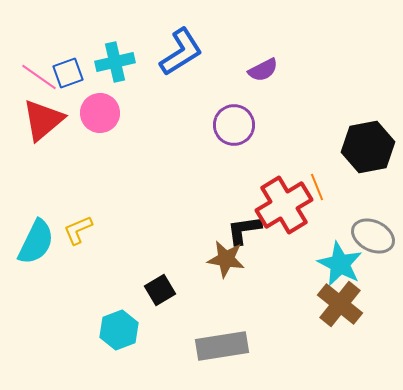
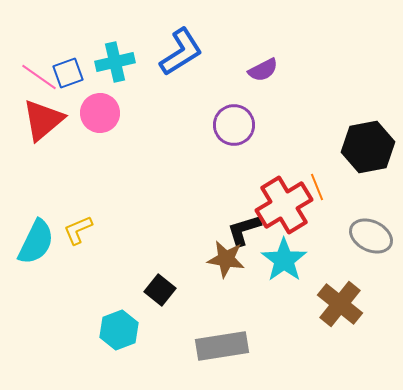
black L-shape: rotated 9 degrees counterclockwise
gray ellipse: moved 2 px left
cyan star: moved 56 px left, 4 px up; rotated 9 degrees clockwise
black square: rotated 20 degrees counterclockwise
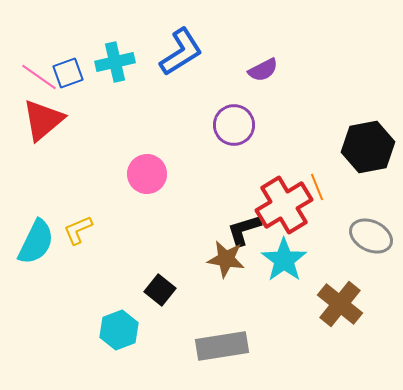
pink circle: moved 47 px right, 61 px down
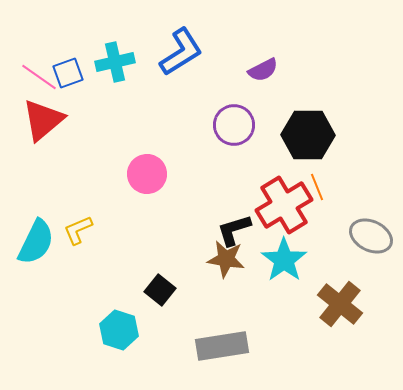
black hexagon: moved 60 px left, 12 px up; rotated 12 degrees clockwise
black L-shape: moved 10 px left
cyan hexagon: rotated 21 degrees counterclockwise
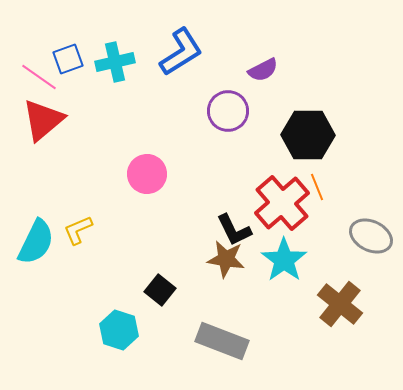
blue square: moved 14 px up
purple circle: moved 6 px left, 14 px up
red cross: moved 2 px left, 2 px up; rotated 10 degrees counterclockwise
black L-shape: rotated 99 degrees counterclockwise
gray rectangle: moved 5 px up; rotated 30 degrees clockwise
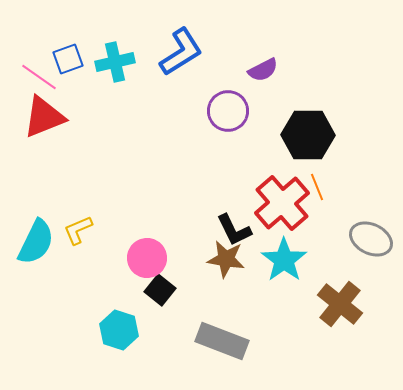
red triangle: moved 1 px right, 3 px up; rotated 18 degrees clockwise
pink circle: moved 84 px down
gray ellipse: moved 3 px down
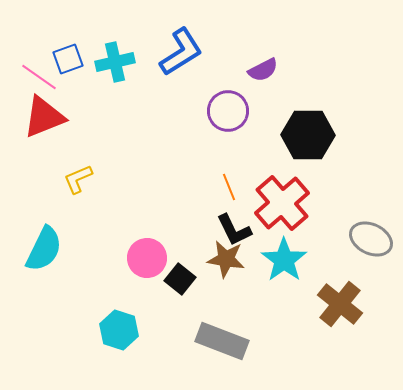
orange line: moved 88 px left
yellow L-shape: moved 51 px up
cyan semicircle: moved 8 px right, 7 px down
black square: moved 20 px right, 11 px up
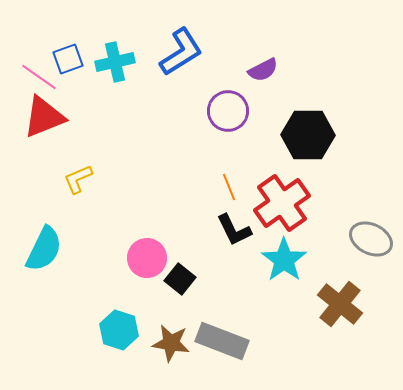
red cross: rotated 6 degrees clockwise
brown star: moved 55 px left, 84 px down
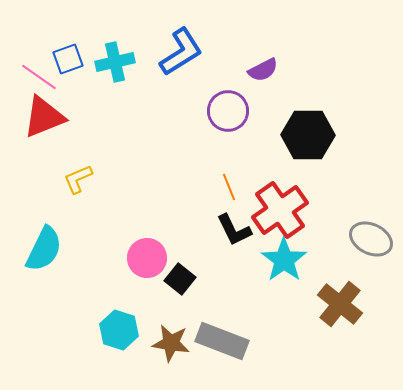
red cross: moved 2 px left, 7 px down
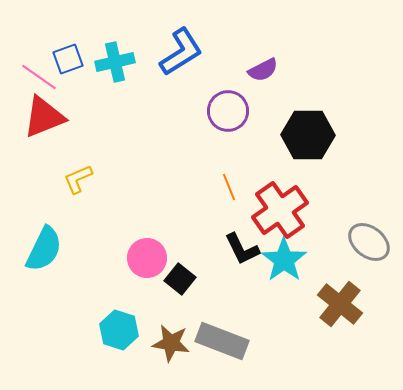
black L-shape: moved 8 px right, 19 px down
gray ellipse: moved 2 px left, 3 px down; rotated 12 degrees clockwise
